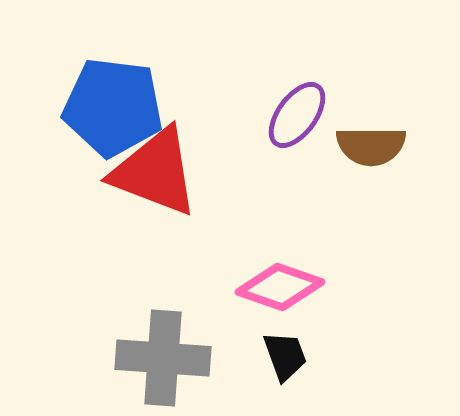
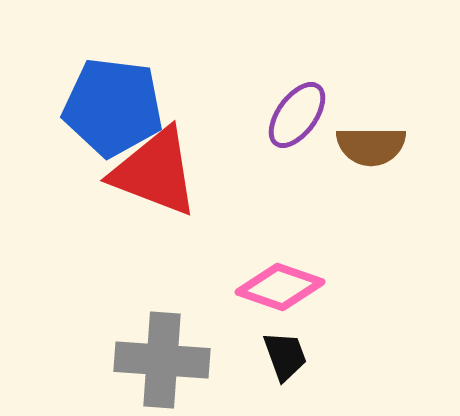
gray cross: moved 1 px left, 2 px down
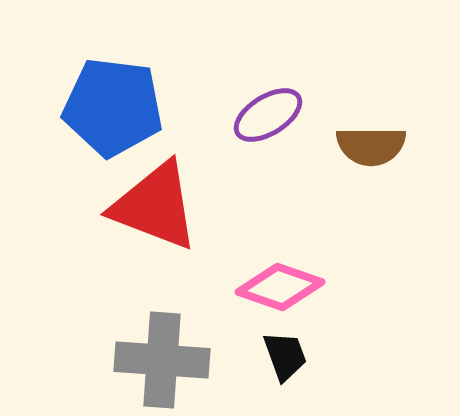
purple ellipse: moved 29 px left; rotated 22 degrees clockwise
red triangle: moved 34 px down
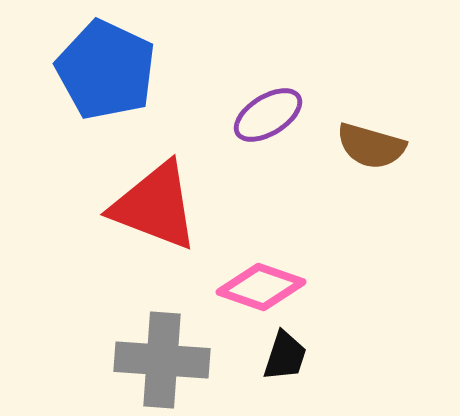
blue pentagon: moved 7 px left, 37 px up; rotated 18 degrees clockwise
brown semicircle: rotated 16 degrees clockwise
pink diamond: moved 19 px left
black trapezoid: rotated 38 degrees clockwise
